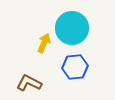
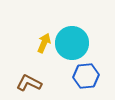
cyan circle: moved 15 px down
blue hexagon: moved 11 px right, 9 px down
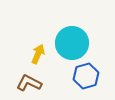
yellow arrow: moved 6 px left, 11 px down
blue hexagon: rotated 10 degrees counterclockwise
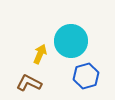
cyan circle: moved 1 px left, 2 px up
yellow arrow: moved 2 px right
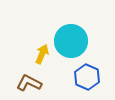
yellow arrow: moved 2 px right
blue hexagon: moved 1 px right, 1 px down; rotated 20 degrees counterclockwise
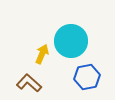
blue hexagon: rotated 25 degrees clockwise
brown L-shape: rotated 15 degrees clockwise
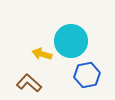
yellow arrow: rotated 96 degrees counterclockwise
blue hexagon: moved 2 px up
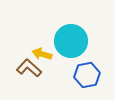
brown L-shape: moved 15 px up
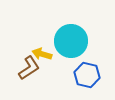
brown L-shape: rotated 105 degrees clockwise
blue hexagon: rotated 25 degrees clockwise
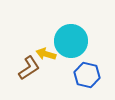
yellow arrow: moved 4 px right
